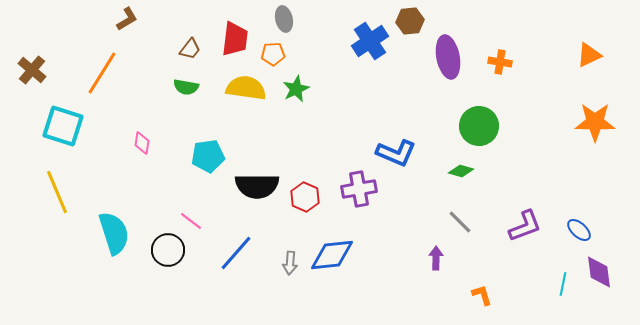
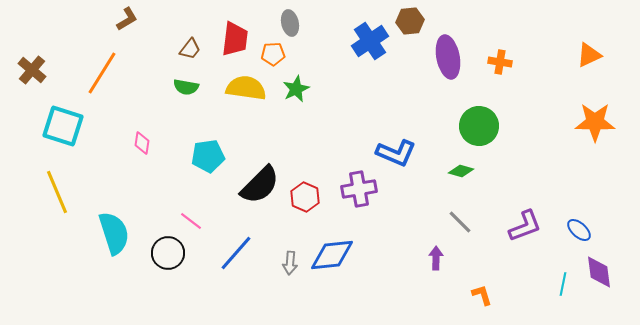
gray ellipse: moved 6 px right, 4 px down
black semicircle: moved 3 px right, 1 px up; rotated 45 degrees counterclockwise
black circle: moved 3 px down
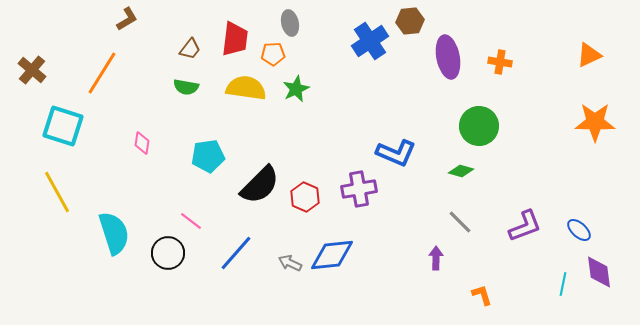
yellow line: rotated 6 degrees counterclockwise
gray arrow: rotated 110 degrees clockwise
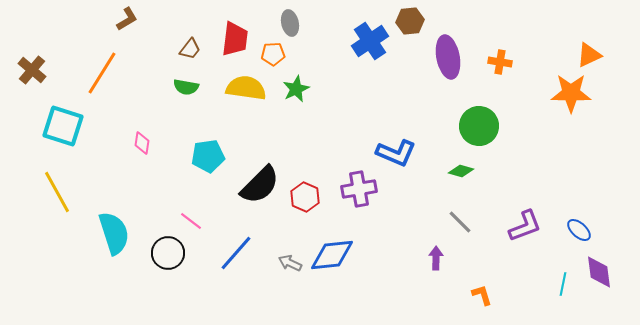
orange star: moved 24 px left, 29 px up
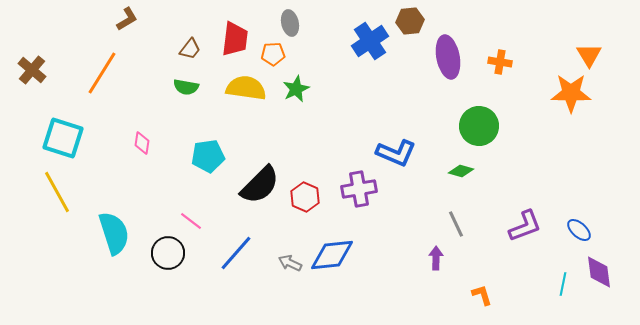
orange triangle: rotated 36 degrees counterclockwise
cyan square: moved 12 px down
gray line: moved 4 px left, 2 px down; rotated 20 degrees clockwise
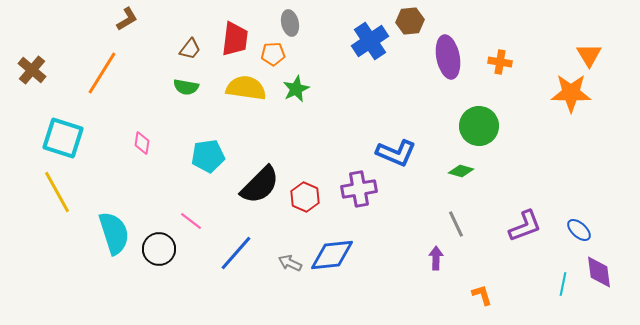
black circle: moved 9 px left, 4 px up
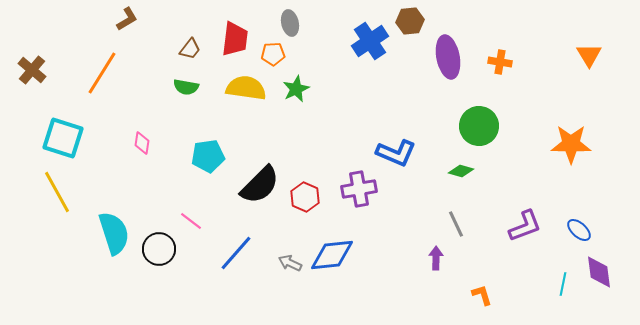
orange star: moved 51 px down
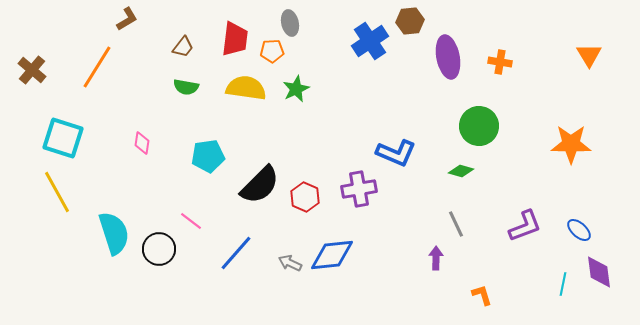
brown trapezoid: moved 7 px left, 2 px up
orange pentagon: moved 1 px left, 3 px up
orange line: moved 5 px left, 6 px up
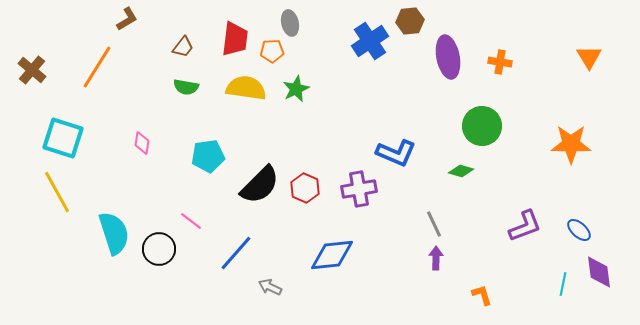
orange triangle: moved 2 px down
green circle: moved 3 px right
red hexagon: moved 9 px up
gray line: moved 22 px left
gray arrow: moved 20 px left, 24 px down
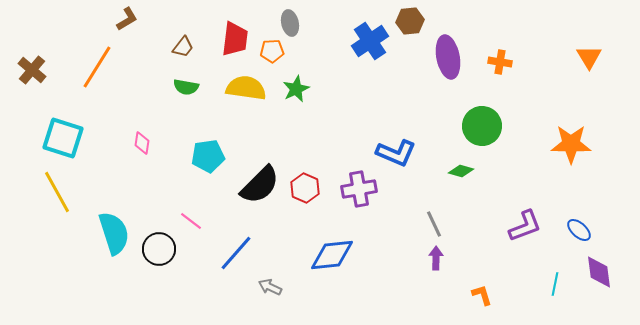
cyan line: moved 8 px left
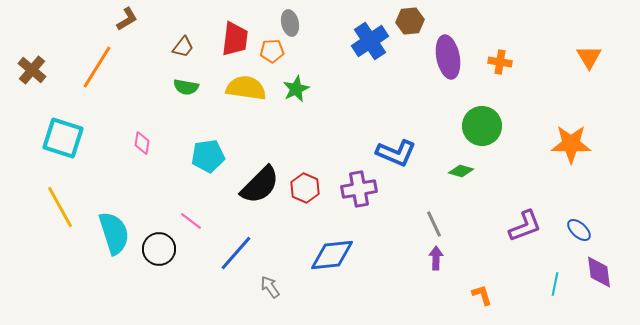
yellow line: moved 3 px right, 15 px down
gray arrow: rotated 30 degrees clockwise
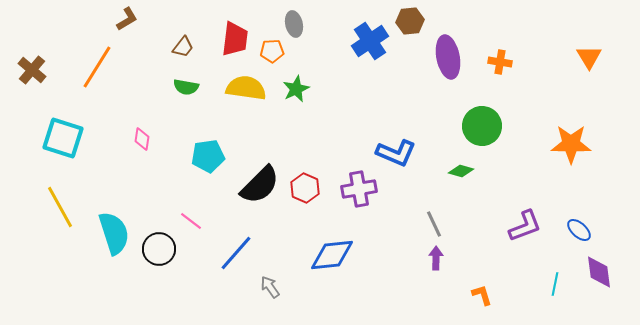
gray ellipse: moved 4 px right, 1 px down
pink diamond: moved 4 px up
